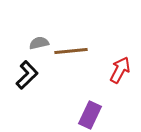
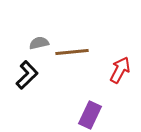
brown line: moved 1 px right, 1 px down
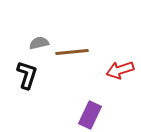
red arrow: rotated 136 degrees counterclockwise
black L-shape: rotated 28 degrees counterclockwise
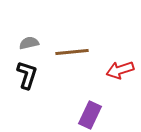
gray semicircle: moved 10 px left
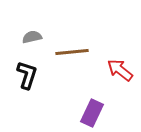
gray semicircle: moved 3 px right, 6 px up
red arrow: rotated 56 degrees clockwise
purple rectangle: moved 2 px right, 2 px up
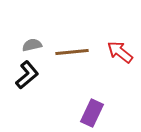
gray semicircle: moved 8 px down
red arrow: moved 18 px up
black L-shape: rotated 32 degrees clockwise
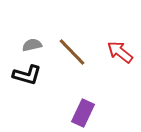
brown line: rotated 52 degrees clockwise
black L-shape: rotated 56 degrees clockwise
purple rectangle: moved 9 px left
